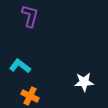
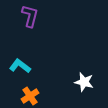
white star: rotated 18 degrees clockwise
orange cross: rotated 30 degrees clockwise
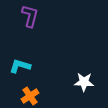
cyan L-shape: rotated 20 degrees counterclockwise
white star: rotated 12 degrees counterclockwise
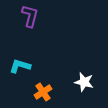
white star: rotated 12 degrees clockwise
orange cross: moved 13 px right, 4 px up
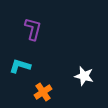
purple L-shape: moved 3 px right, 13 px down
white star: moved 6 px up
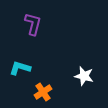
purple L-shape: moved 5 px up
cyan L-shape: moved 2 px down
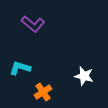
purple L-shape: rotated 115 degrees clockwise
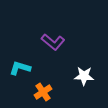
purple L-shape: moved 20 px right, 18 px down
white star: rotated 12 degrees counterclockwise
